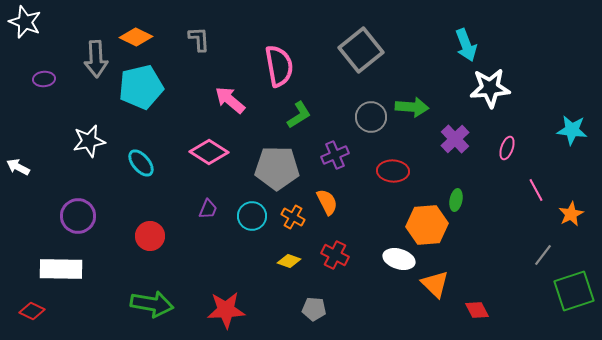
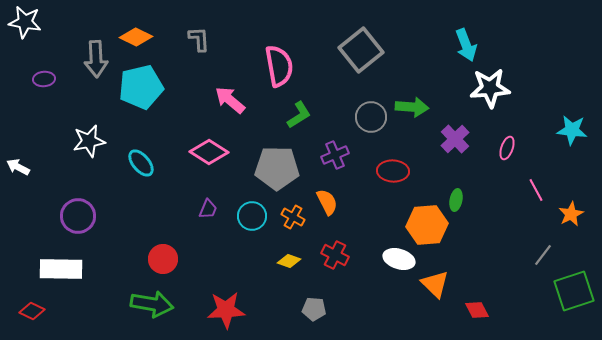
white star at (25, 22): rotated 12 degrees counterclockwise
red circle at (150, 236): moved 13 px right, 23 px down
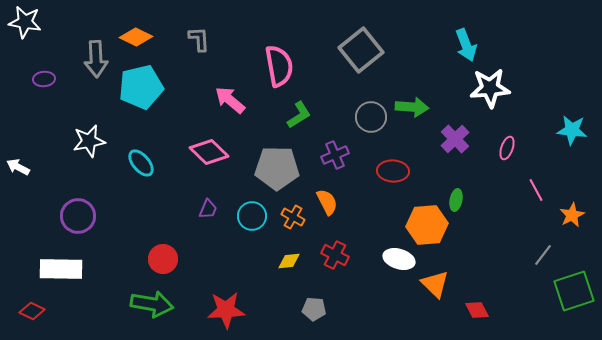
pink diamond at (209, 152): rotated 12 degrees clockwise
orange star at (571, 214): moved 1 px right, 1 px down
yellow diamond at (289, 261): rotated 25 degrees counterclockwise
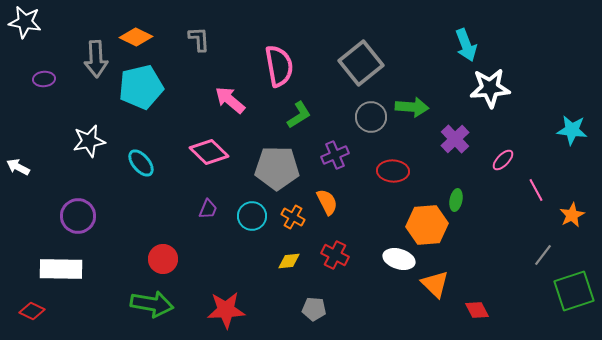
gray square at (361, 50): moved 13 px down
pink ellipse at (507, 148): moved 4 px left, 12 px down; rotated 25 degrees clockwise
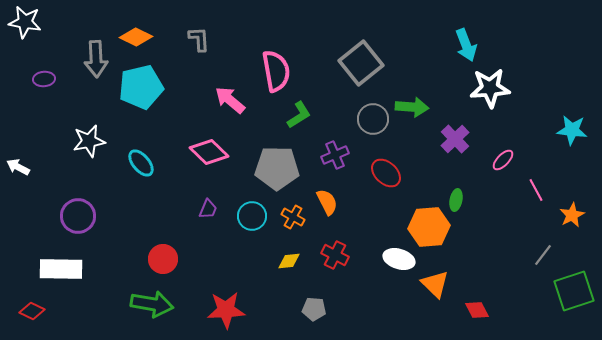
pink semicircle at (279, 66): moved 3 px left, 5 px down
gray circle at (371, 117): moved 2 px right, 2 px down
red ellipse at (393, 171): moved 7 px left, 2 px down; rotated 40 degrees clockwise
orange hexagon at (427, 225): moved 2 px right, 2 px down
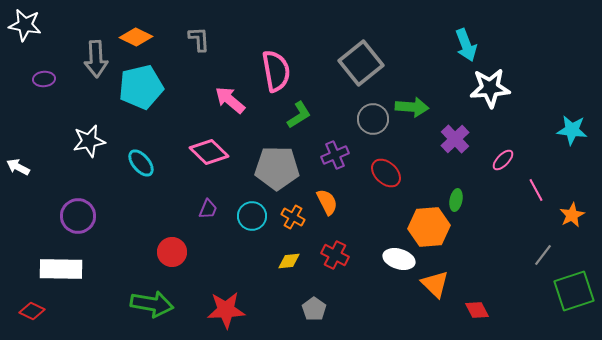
white star at (25, 22): moved 3 px down
red circle at (163, 259): moved 9 px right, 7 px up
gray pentagon at (314, 309): rotated 30 degrees clockwise
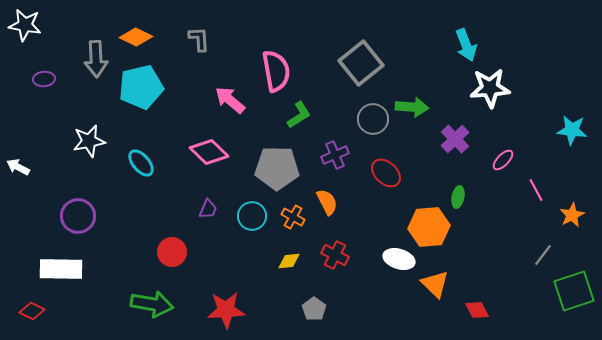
green ellipse at (456, 200): moved 2 px right, 3 px up
